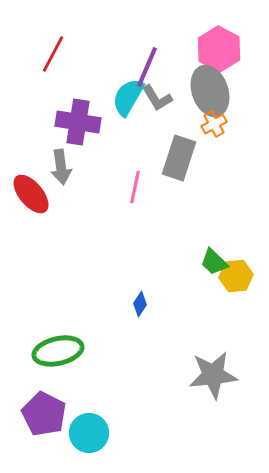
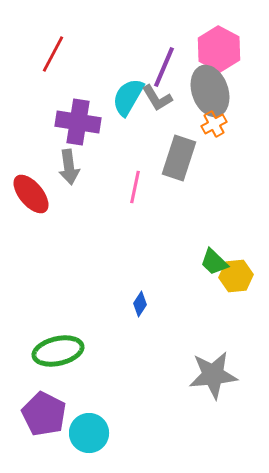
purple line: moved 17 px right
gray arrow: moved 8 px right
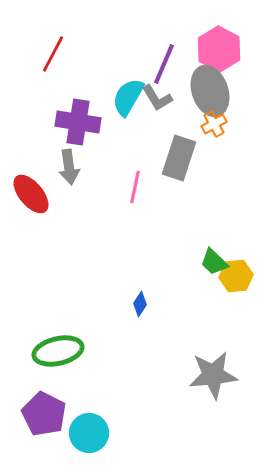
purple line: moved 3 px up
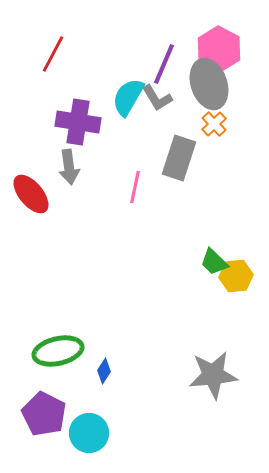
gray ellipse: moved 1 px left, 7 px up
orange cross: rotated 15 degrees counterclockwise
blue diamond: moved 36 px left, 67 px down
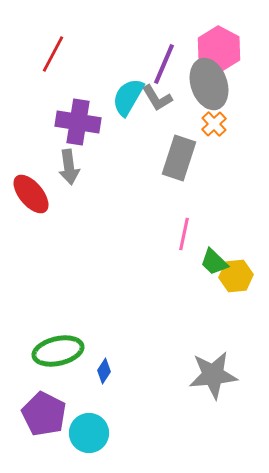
pink line: moved 49 px right, 47 px down
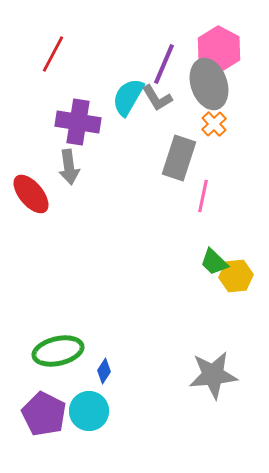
pink line: moved 19 px right, 38 px up
cyan circle: moved 22 px up
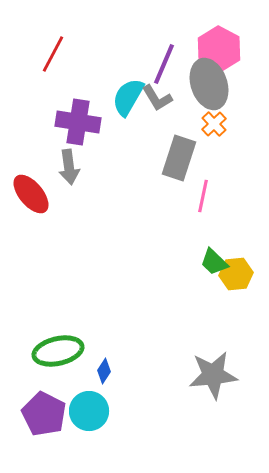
yellow hexagon: moved 2 px up
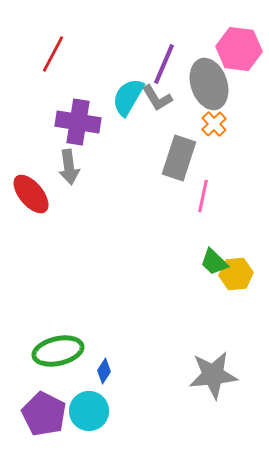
pink hexagon: moved 20 px right; rotated 21 degrees counterclockwise
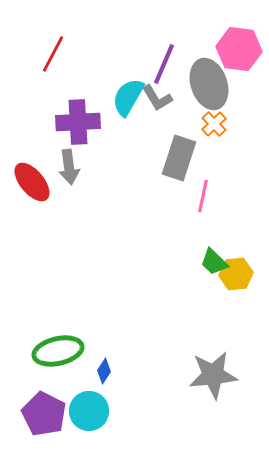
purple cross: rotated 12 degrees counterclockwise
red ellipse: moved 1 px right, 12 px up
